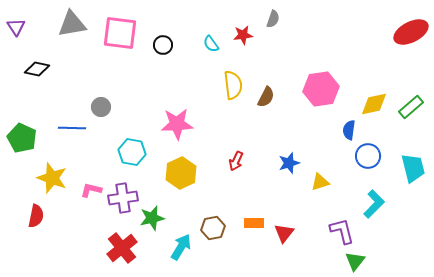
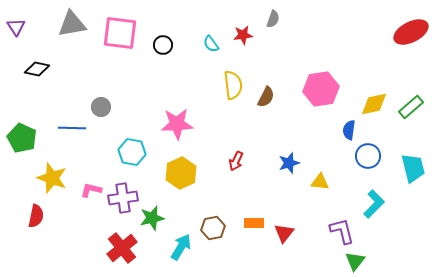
yellow triangle: rotated 24 degrees clockwise
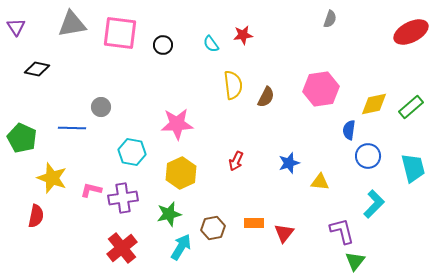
gray semicircle: moved 57 px right
green star: moved 17 px right, 4 px up
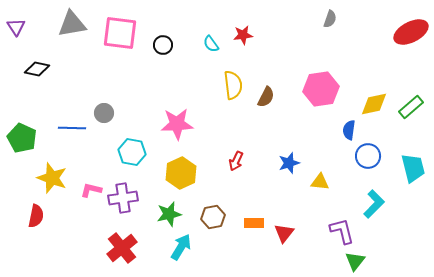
gray circle: moved 3 px right, 6 px down
brown hexagon: moved 11 px up
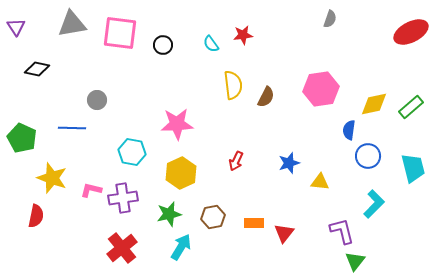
gray circle: moved 7 px left, 13 px up
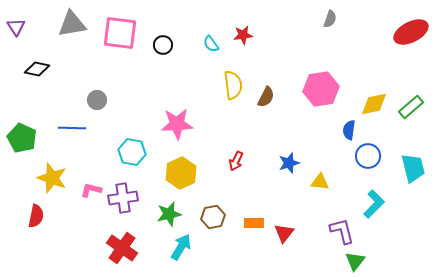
red cross: rotated 16 degrees counterclockwise
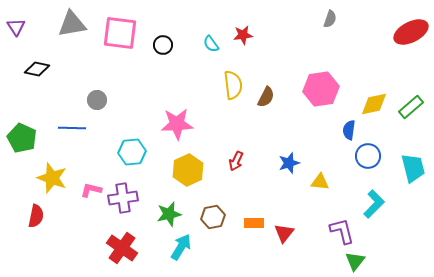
cyan hexagon: rotated 16 degrees counterclockwise
yellow hexagon: moved 7 px right, 3 px up
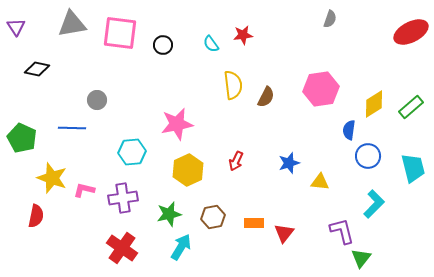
yellow diamond: rotated 20 degrees counterclockwise
pink star: rotated 8 degrees counterclockwise
pink L-shape: moved 7 px left
green triangle: moved 6 px right, 3 px up
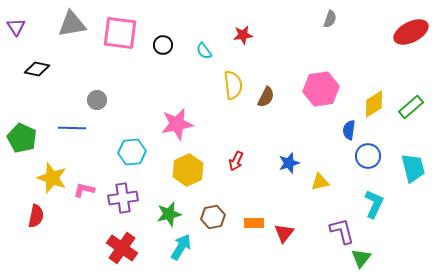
cyan semicircle: moved 7 px left, 7 px down
yellow triangle: rotated 18 degrees counterclockwise
cyan L-shape: rotated 20 degrees counterclockwise
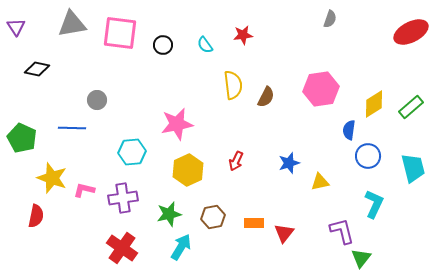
cyan semicircle: moved 1 px right, 6 px up
